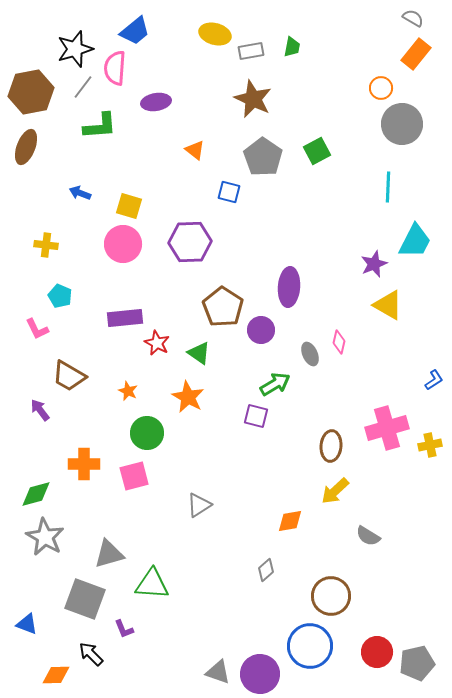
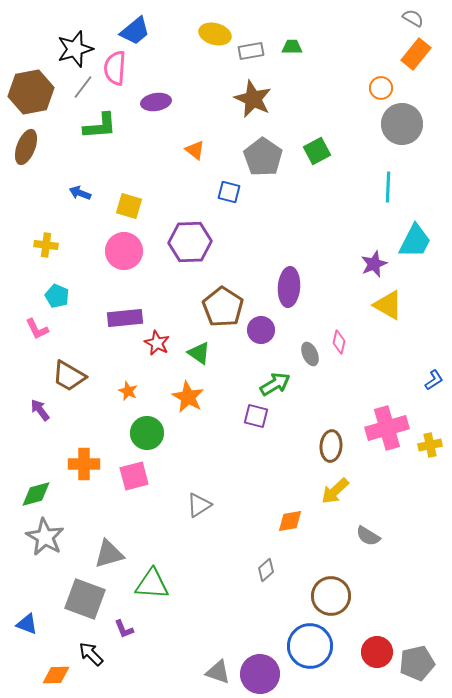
green trapezoid at (292, 47): rotated 100 degrees counterclockwise
pink circle at (123, 244): moved 1 px right, 7 px down
cyan pentagon at (60, 296): moved 3 px left
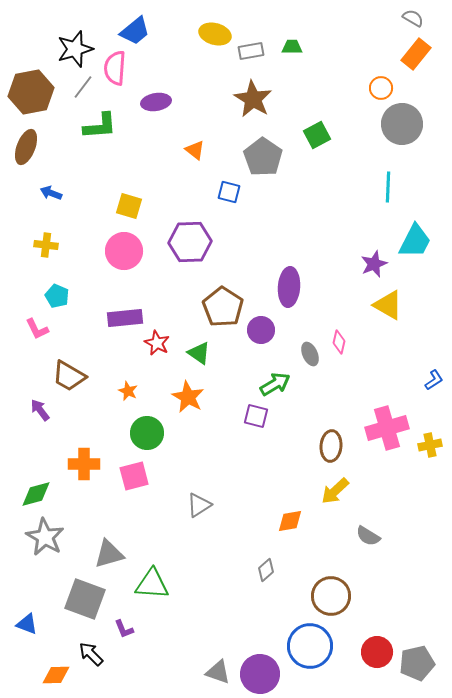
brown star at (253, 99): rotated 6 degrees clockwise
green square at (317, 151): moved 16 px up
blue arrow at (80, 193): moved 29 px left
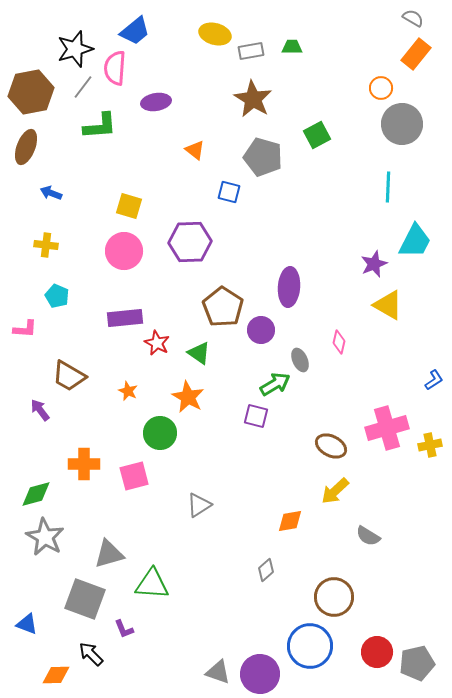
gray pentagon at (263, 157): rotated 18 degrees counterclockwise
pink L-shape at (37, 329): moved 12 px left; rotated 60 degrees counterclockwise
gray ellipse at (310, 354): moved 10 px left, 6 px down
green circle at (147, 433): moved 13 px right
brown ellipse at (331, 446): rotated 68 degrees counterclockwise
brown circle at (331, 596): moved 3 px right, 1 px down
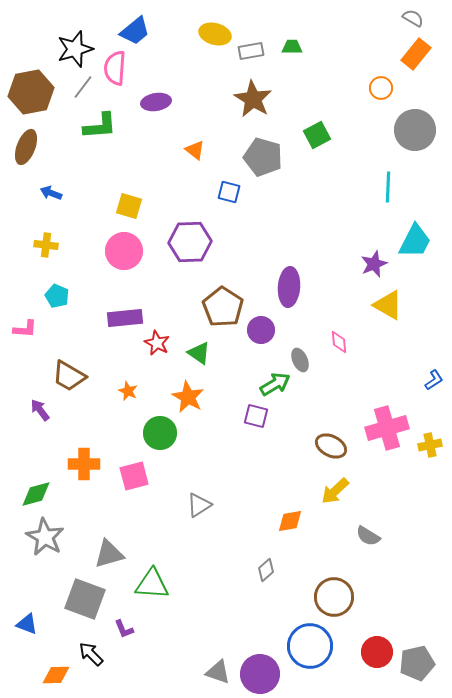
gray circle at (402, 124): moved 13 px right, 6 px down
pink diamond at (339, 342): rotated 20 degrees counterclockwise
